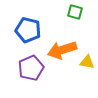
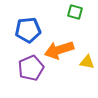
blue pentagon: rotated 20 degrees counterclockwise
orange arrow: moved 3 px left
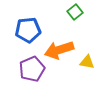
green square: rotated 35 degrees clockwise
purple pentagon: moved 1 px right, 1 px down
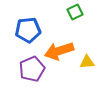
green square: rotated 14 degrees clockwise
orange arrow: moved 1 px down
yellow triangle: rotated 14 degrees counterclockwise
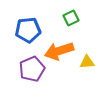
green square: moved 4 px left, 6 px down
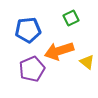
yellow triangle: rotated 42 degrees clockwise
